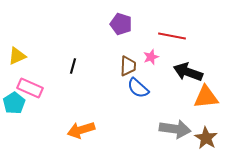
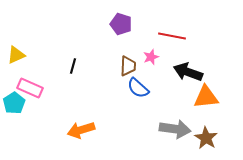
yellow triangle: moved 1 px left, 1 px up
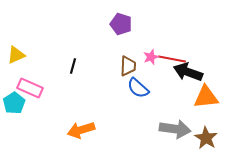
red line: moved 23 px down
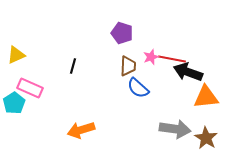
purple pentagon: moved 1 px right, 9 px down
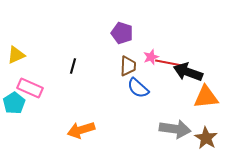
red line: moved 3 px left, 4 px down
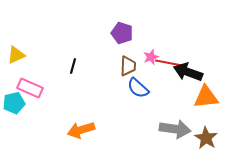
cyan pentagon: rotated 20 degrees clockwise
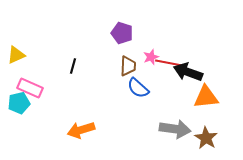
cyan pentagon: moved 5 px right
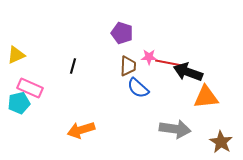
pink star: moved 2 px left; rotated 21 degrees clockwise
brown star: moved 15 px right, 4 px down
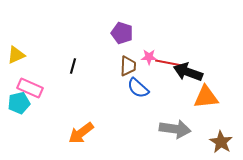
orange arrow: moved 3 px down; rotated 20 degrees counterclockwise
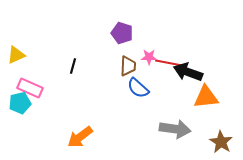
cyan pentagon: moved 1 px right
orange arrow: moved 1 px left, 4 px down
